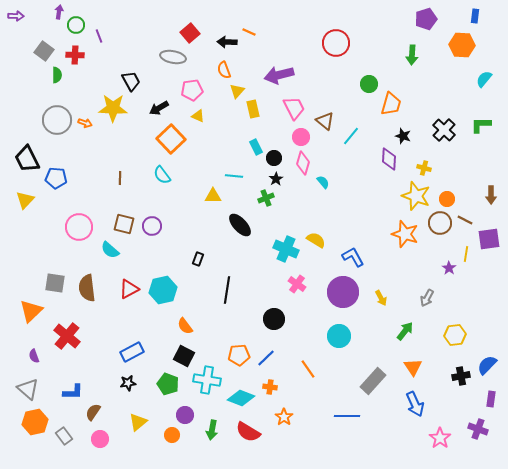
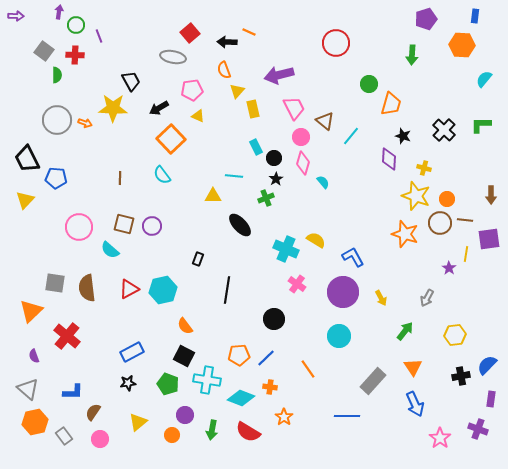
brown line at (465, 220): rotated 21 degrees counterclockwise
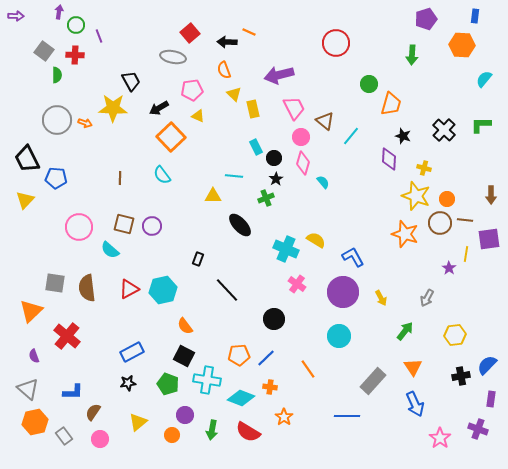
yellow triangle at (237, 91): moved 3 px left, 3 px down; rotated 28 degrees counterclockwise
orange square at (171, 139): moved 2 px up
black line at (227, 290): rotated 52 degrees counterclockwise
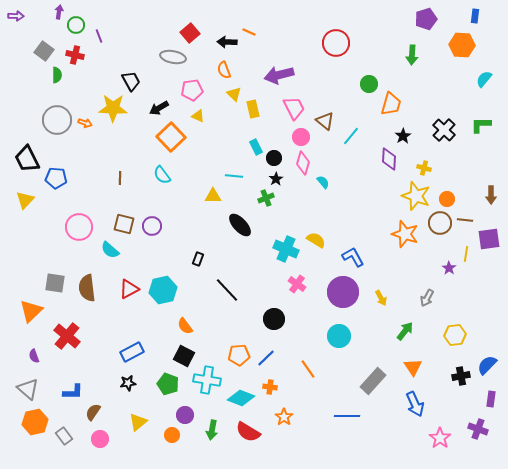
red cross at (75, 55): rotated 12 degrees clockwise
black star at (403, 136): rotated 21 degrees clockwise
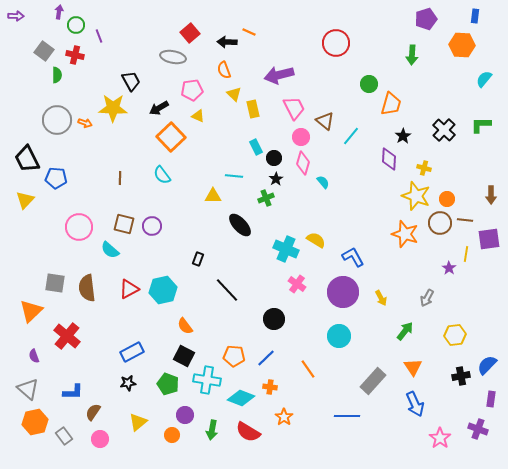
orange pentagon at (239, 355): moved 5 px left, 1 px down; rotated 10 degrees clockwise
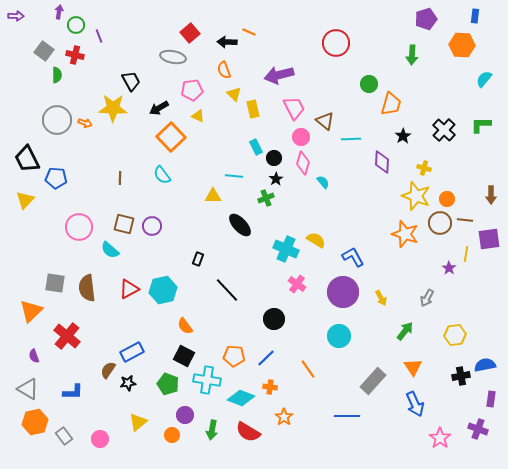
cyan line at (351, 136): moved 3 px down; rotated 48 degrees clockwise
purple diamond at (389, 159): moved 7 px left, 3 px down
blue semicircle at (487, 365): moved 2 px left; rotated 35 degrees clockwise
gray triangle at (28, 389): rotated 10 degrees counterclockwise
brown semicircle at (93, 412): moved 15 px right, 42 px up
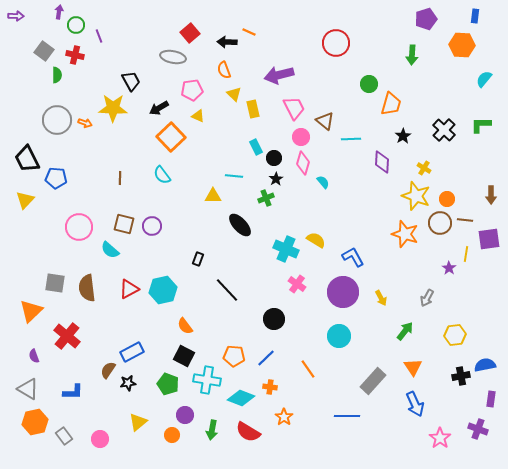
yellow cross at (424, 168): rotated 16 degrees clockwise
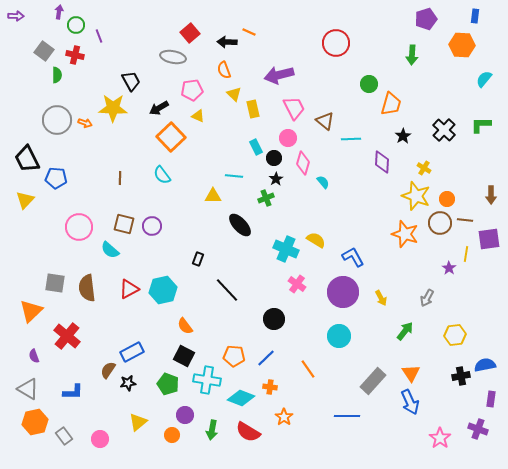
pink circle at (301, 137): moved 13 px left, 1 px down
orange triangle at (413, 367): moved 2 px left, 6 px down
blue arrow at (415, 404): moved 5 px left, 2 px up
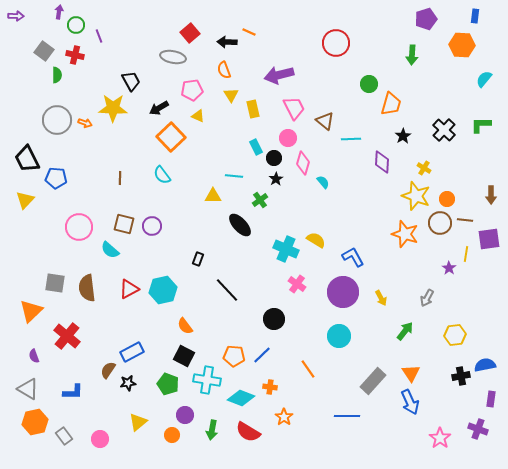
yellow triangle at (234, 94): moved 3 px left, 1 px down; rotated 14 degrees clockwise
green cross at (266, 198): moved 6 px left, 2 px down; rotated 14 degrees counterclockwise
blue line at (266, 358): moved 4 px left, 3 px up
